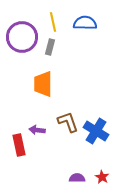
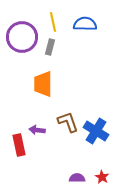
blue semicircle: moved 1 px down
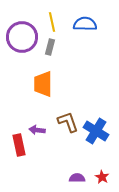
yellow line: moved 1 px left
